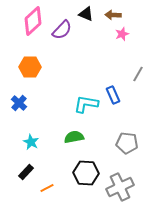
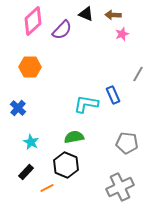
blue cross: moved 1 px left, 5 px down
black hexagon: moved 20 px left, 8 px up; rotated 20 degrees clockwise
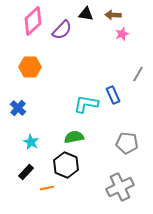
black triangle: rotated 14 degrees counterclockwise
orange line: rotated 16 degrees clockwise
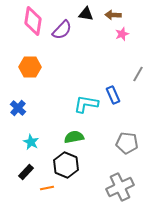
pink diamond: rotated 40 degrees counterclockwise
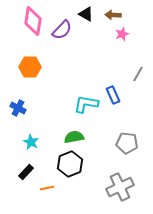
black triangle: rotated 21 degrees clockwise
blue cross: rotated 14 degrees counterclockwise
black hexagon: moved 4 px right, 1 px up; rotated 15 degrees clockwise
